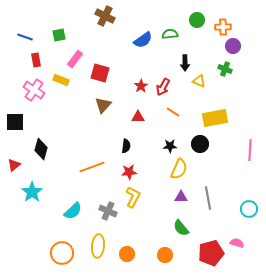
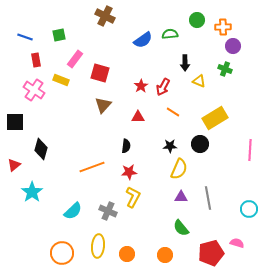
yellow rectangle at (215, 118): rotated 20 degrees counterclockwise
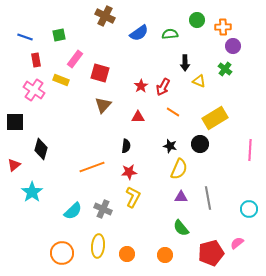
blue semicircle at (143, 40): moved 4 px left, 7 px up
green cross at (225, 69): rotated 16 degrees clockwise
black star at (170, 146): rotated 16 degrees clockwise
gray cross at (108, 211): moved 5 px left, 2 px up
pink semicircle at (237, 243): rotated 56 degrees counterclockwise
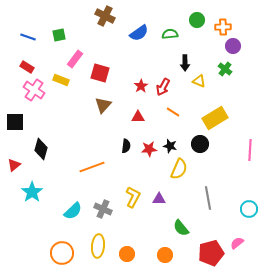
blue line at (25, 37): moved 3 px right
red rectangle at (36, 60): moved 9 px left, 7 px down; rotated 48 degrees counterclockwise
red star at (129, 172): moved 20 px right, 23 px up
purple triangle at (181, 197): moved 22 px left, 2 px down
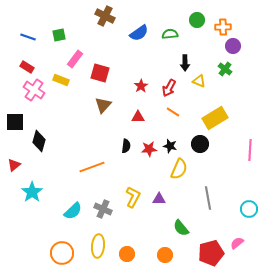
red arrow at (163, 87): moved 6 px right, 1 px down
black diamond at (41, 149): moved 2 px left, 8 px up
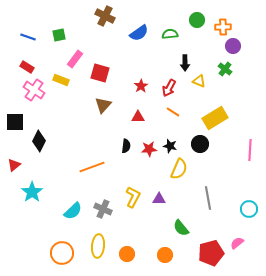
black diamond at (39, 141): rotated 10 degrees clockwise
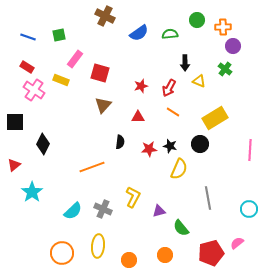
red star at (141, 86): rotated 16 degrees clockwise
black diamond at (39, 141): moved 4 px right, 3 px down
black semicircle at (126, 146): moved 6 px left, 4 px up
purple triangle at (159, 199): moved 12 px down; rotated 16 degrees counterclockwise
orange circle at (127, 254): moved 2 px right, 6 px down
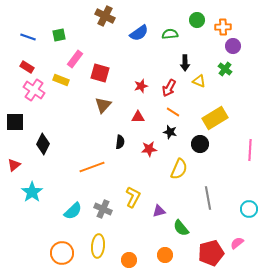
black star at (170, 146): moved 14 px up
